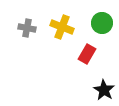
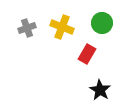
gray cross: rotated 30 degrees counterclockwise
black star: moved 4 px left
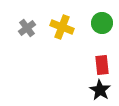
gray cross: rotated 18 degrees counterclockwise
red rectangle: moved 15 px right, 11 px down; rotated 36 degrees counterclockwise
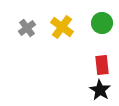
yellow cross: rotated 15 degrees clockwise
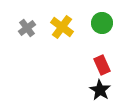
red rectangle: rotated 18 degrees counterclockwise
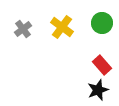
gray cross: moved 4 px left, 1 px down
red rectangle: rotated 18 degrees counterclockwise
black star: moved 2 px left; rotated 20 degrees clockwise
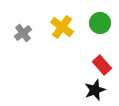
green circle: moved 2 px left
gray cross: moved 4 px down
black star: moved 3 px left
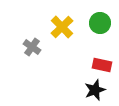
yellow cross: rotated 10 degrees clockwise
gray cross: moved 9 px right, 14 px down; rotated 18 degrees counterclockwise
red rectangle: rotated 36 degrees counterclockwise
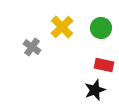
green circle: moved 1 px right, 5 px down
red rectangle: moved 2 px right
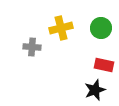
yellow cross: moved 1 px left, 1 px down; rotated 30 degrees clockwise
gray cross: rotated 30 degrees counterclockwise
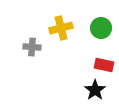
black star: rotated 15 degrees counterclockwise
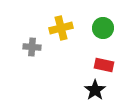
green circle: moved 2 px right
